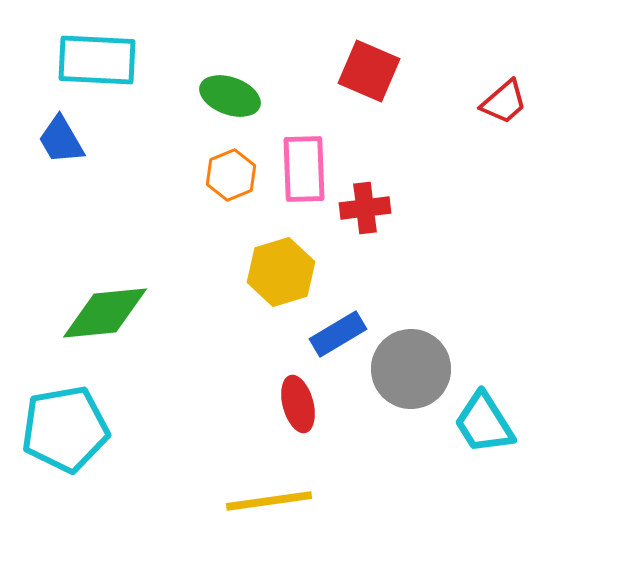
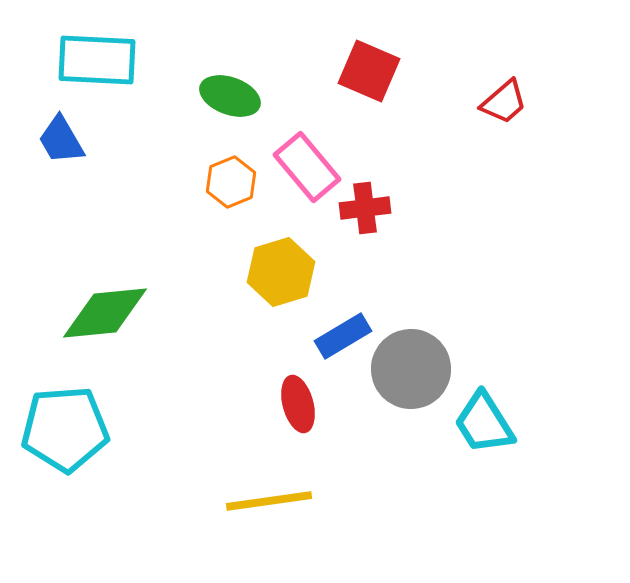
pink rectangle: moved 3 px right, 2 px up; rotated 38 degrees counterclockwise
orange hexagon: moved 7 px down
blue rectangle: moved 5 px right, 2 px down
cyan pentagon: rotated 6 degrees clockwise
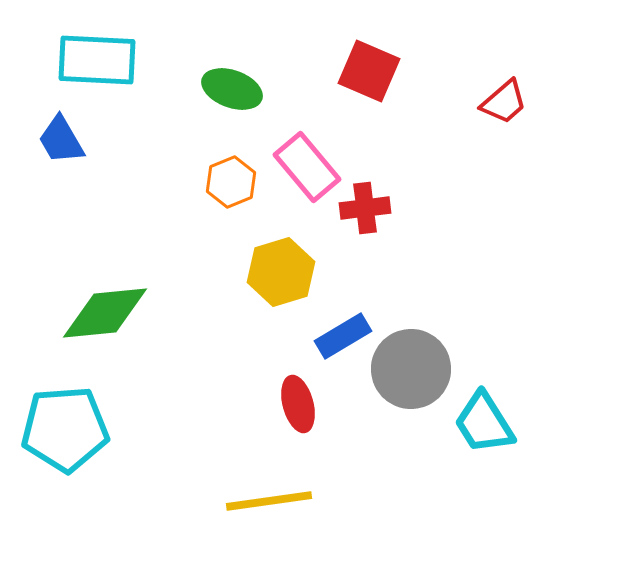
green ellipse: moved 2 px right, 7 px up
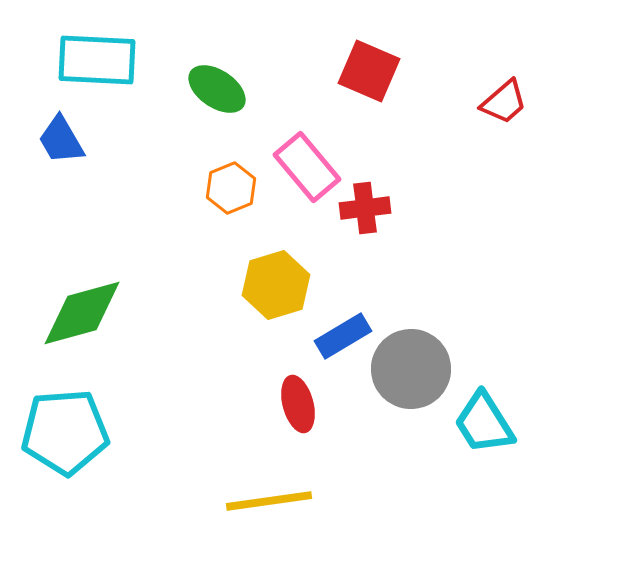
green ellipse: moved 15 px left; rotated 14 degrees clockwise
orange hexagon: moved 6 px down
yellow hexagon: moved 5 px left, 13 px down
green diamond: moved 23 px left; rotated 10 degrees counterclockwise
cyan pentagon: moved 3 px down
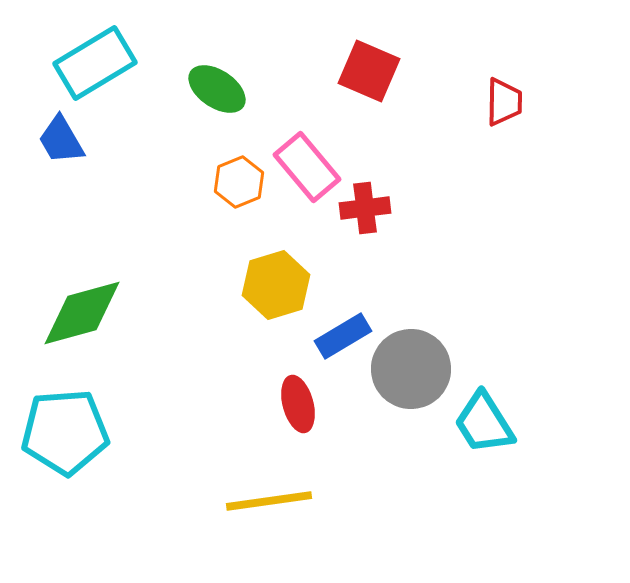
cyan rectangle: moved 2 px left, 3 px down; rotated 34 degrees counterclockwise
red trapezoid: rotated 48 degrees counterclockwise
orange hexagon: moved 8 px right, 6 px up
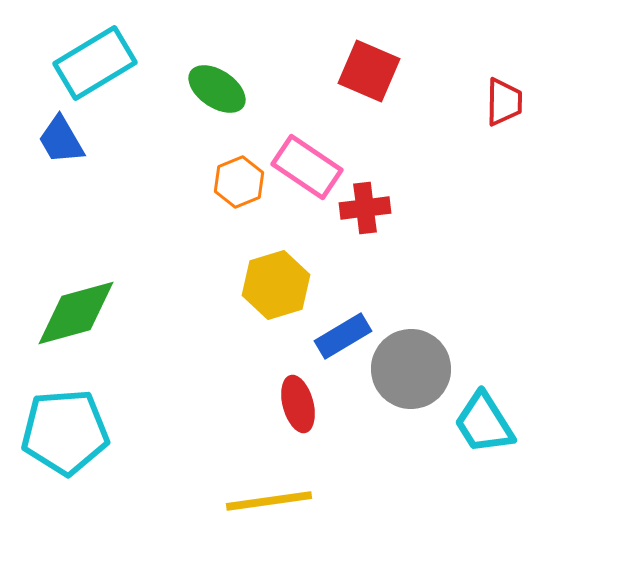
pink rectangle: rotated 16 degrees counterclockwise
green diamond: moved 6 px left
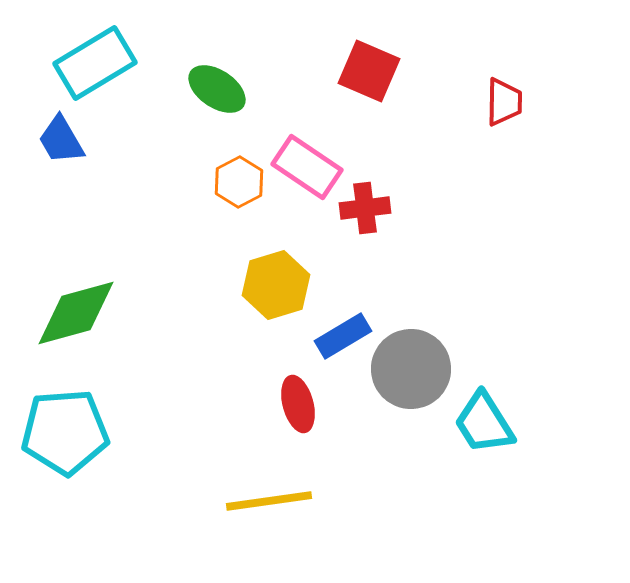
orange hexagon: rotated 6 degrees counterclockwise
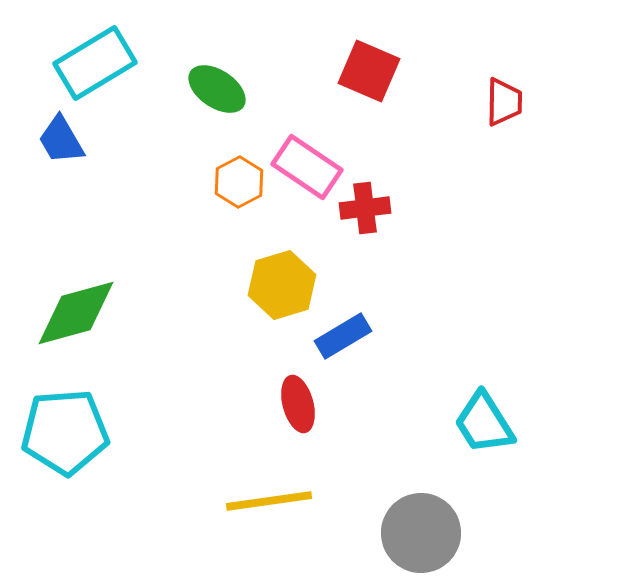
yellow hexagon: moved 6 px right
gray circle: moved 10 px right, 164 px down
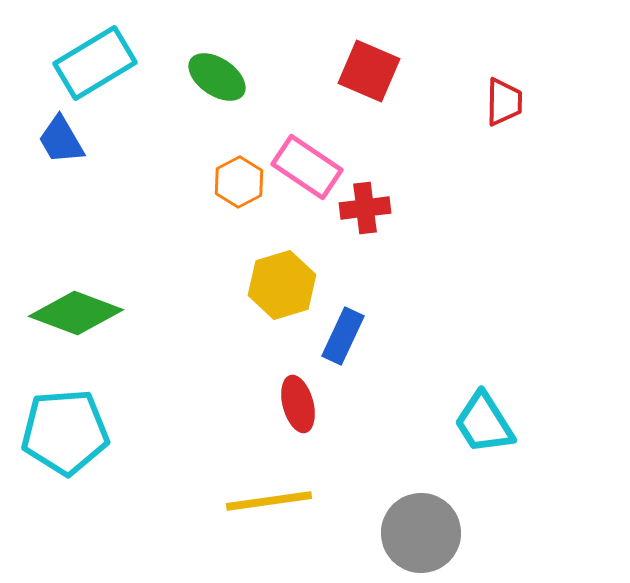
green ellipse: moved 12 px up
green diamond: rotated 36 degrees clockwise
blue rectangle: rotated 34 degrees counterclockwise
